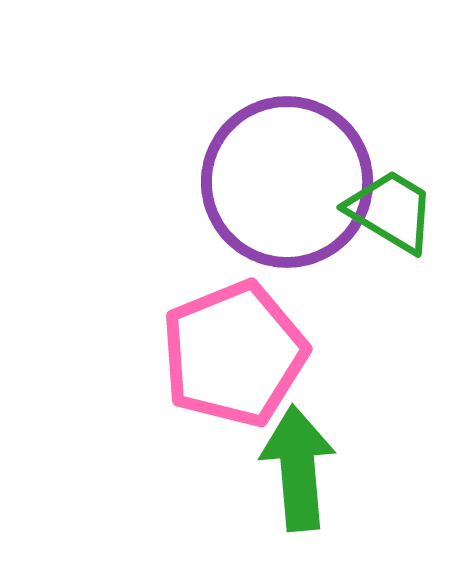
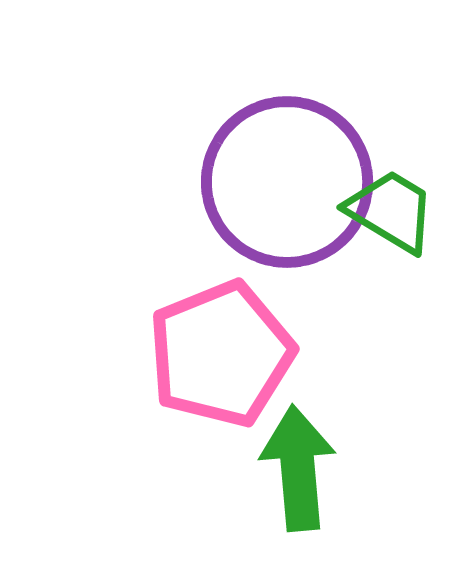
pink pentagon: moved 13 px left
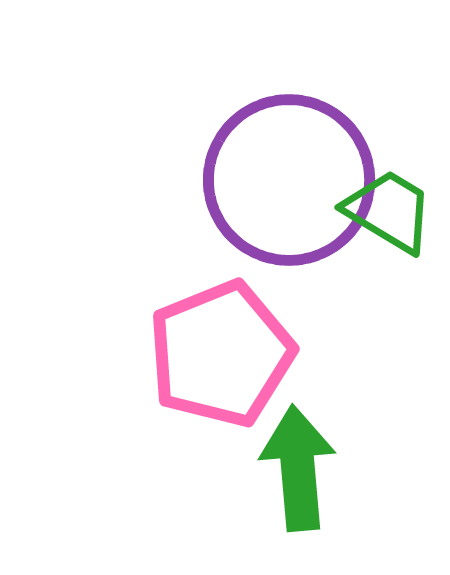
purple circle: moved 2 px right, 2 px up
green trapezoid: moved 2 px left
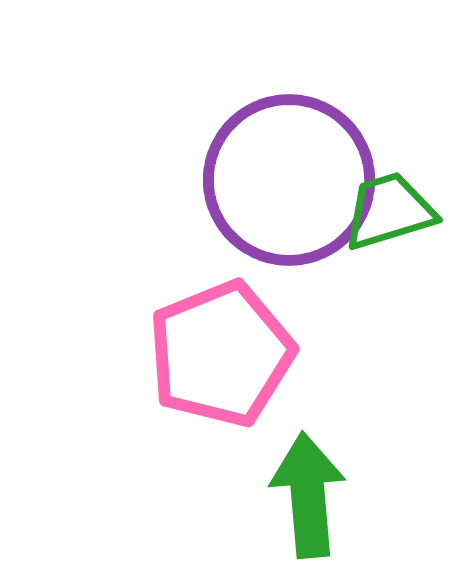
green trapezoid: rotated 48 degrees counterclockwise
green arrow: moved 10 px right, 27 px down
